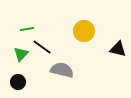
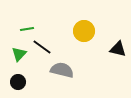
green triangle: moved 2 px left
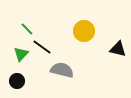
green line: rotated 56 degrees clockwise
green triangle: moved 2 px right
black circle: moved 1 px left, 1 px up
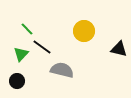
black triangle: moved 1 px right
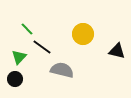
yellow circle: moved 1 px left, 3 px down
black triangle: moved 2 px left, 2 px down
green triangle: moved 2 px left, 3 px down
black circle: moved 2 px left, 2 px up
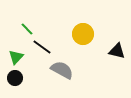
green triangle: moved 3 px left
gray semicircle: rotated 15 degrees clockwise
black circle: moved 1 px up
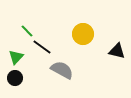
green line: moved 2 px down
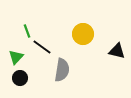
green line: rotated 24 degrees clockwise
gray semicircle: rotated 70 degrees clockwise
black circle: moved 5 px right
